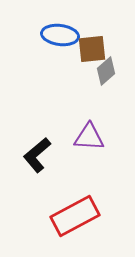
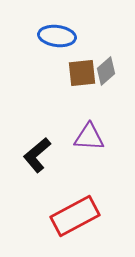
blue ellipse: moved 3 px left, 1 px down
brown square: moved 10 px left, 24 px down
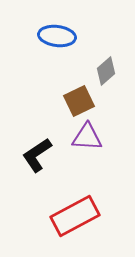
brown square: moved 3 px left, 28 px down; rotated 20 degrees counterclockwise
purple triangle: moved 2 px left
black L-shape: rotated 6 degrees clockwise
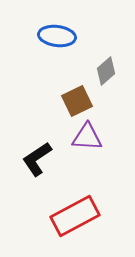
brown square: moved 2 px left
black L-shape: moved 4 px down
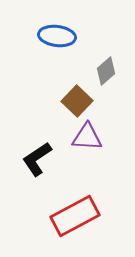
brown square: rotated 20 degrees counterclockwise
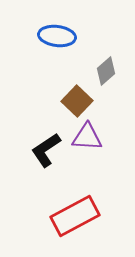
black L-shape: moved 9 px right, 9 px up
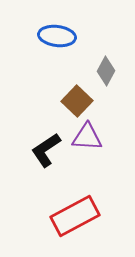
gray diamond: rotated 20 degrees counterclockwise
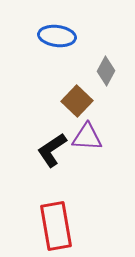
black L-shape: moved 6 px right
red rectangle: moved 19 px left, 10 px down; rotated 72 degrees counterclockwise
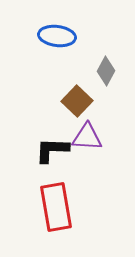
black L-shape: rotated 36 degrees clockwise
red rectangle: moved 19 px up
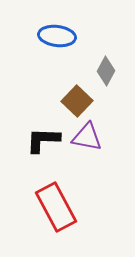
purple triangle: rotated 8 degrees clockwise
black L-shape: moved 9 px left, 10 px up
red rectangle: rotated 18 degrees counterclockwise
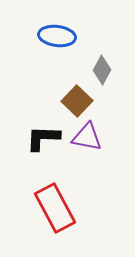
gray diamond: moved 4 px left, 1 px up
black L-shape: moved 2 px up
red rectangle: moved 1 px left, 1 px down
